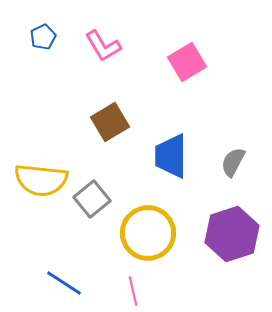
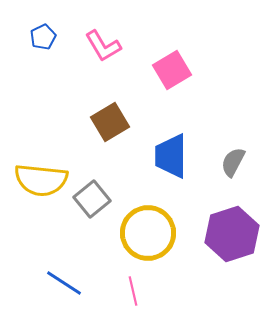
pink square: moved 15 px left, 8 px down
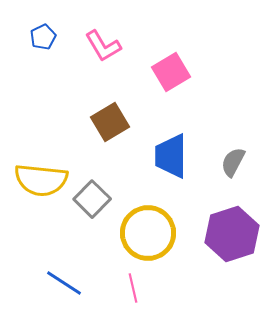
pink square: moved 1 px left, 2 px down
gray square: rotated 6 degrees counterclockwise
pink line: moved 3 px up
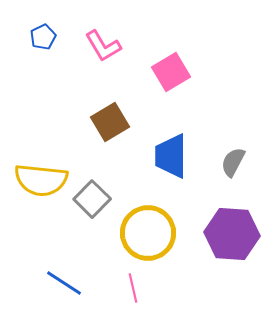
purple hexagon: rotated 22 degrees clockwise
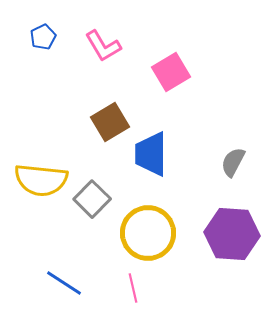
blue trapezoid: moved 20 px left, 2 px up
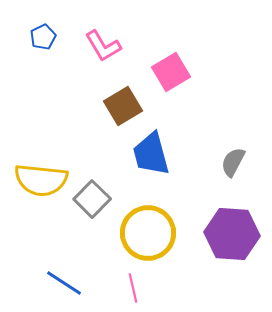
brown square: moved 13 px right, 16 px up
blue trapezoid: rotated 15 degrees counterclockwise
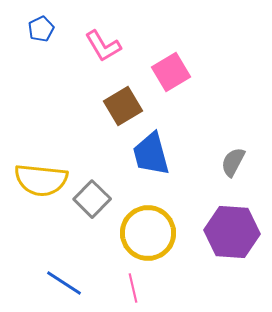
blue pentagon: moved 2 px left, 8 px up
purple hexagon: moved 2 px up
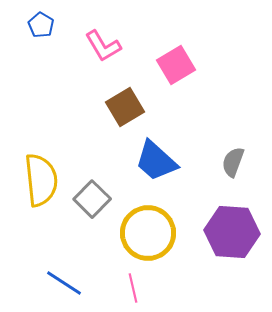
blue pentagon: moved 4 px up; rotated 15 degrees counterclockwise
pink square: moved 5 px right, 7 px up
brown square: moved 2 px right, 1 px down
blue trapezoid: moved 5 px right, 7 px down; rotated 33 degrees counterclockwise
gray semicircle: rotated 8 degrees counterclockwise
yellow semicircle: rotated 102 degrees counterclockwise
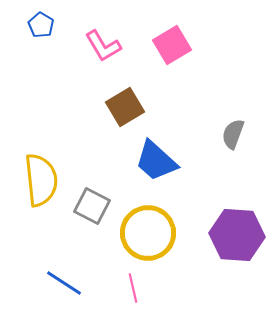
pink square: moved 4 px left, 20 px up
gray semicircle: moved 28 px up
gray square: moved 7 px down; rotated 18 degrees counterclockwise
purple hexagon: moved 5 px right, 3 px down
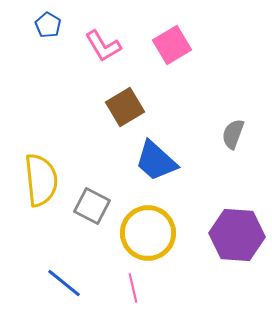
blue pentagon: moved 7 px right
blue line: rotated 6 degrees clockwise
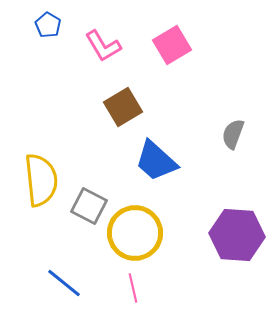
brown square: moved 2 px left
gray square: moved 3 px left
yellow circle: moved 13 px left
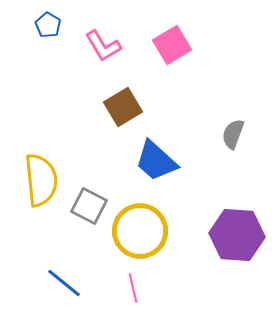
yellow circle: moved 5 px right, 2 px up
